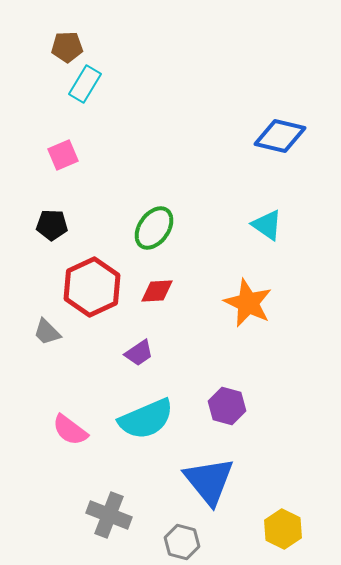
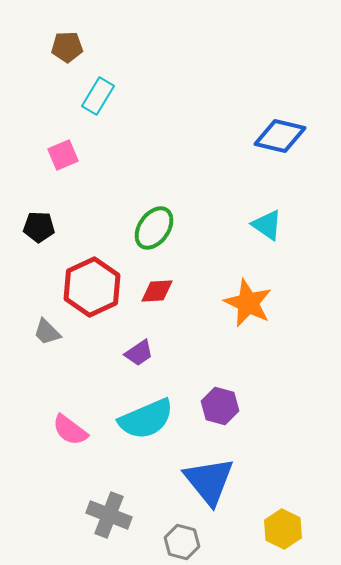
cyan rectangle: moved 13 px right, 12 px down
black pentagon: moved 13 px left, 2 px down
purple hexagon: moved 7 px left
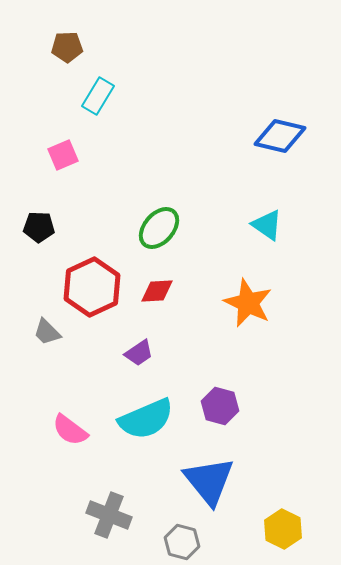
green ellipse: moved 5 px right; rotated 6 degrees clockwise
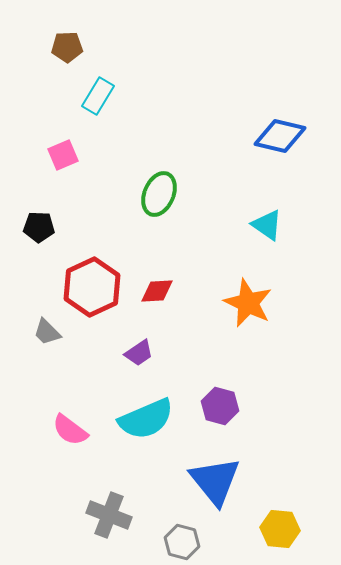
green ellipse: moved 34 px up; rotated 18 degrees counterclockwise
blue triangle: moved 6 px right
yellow hexagon: moved 3 px left; rotated 21 degrees counterclockwise
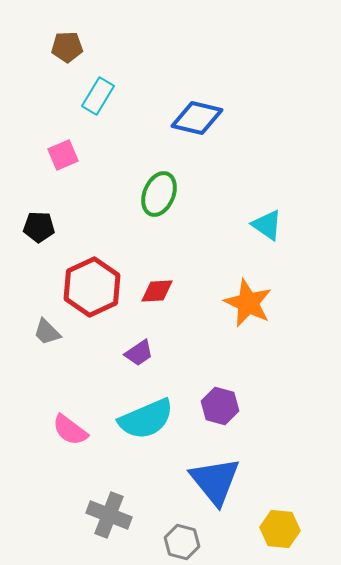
blue diamond: moved 83 px left, 18 px up
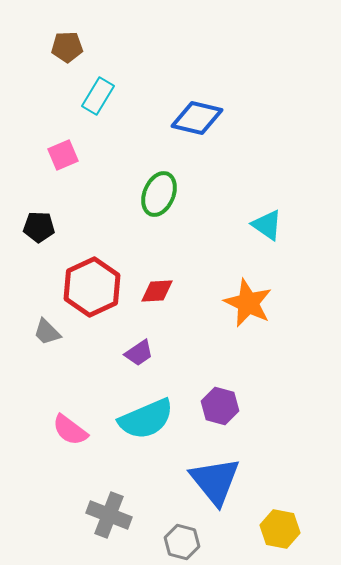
yellow hexagon: rotated 6 degrees clockwise
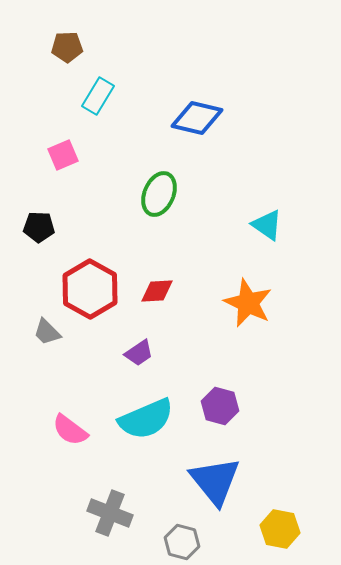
red hexagon: moved 2 px left, 2 px down; rotated 6 degrees counterclockwise
gray cross: moved 1 px right, 2 px up
